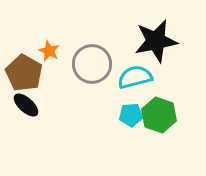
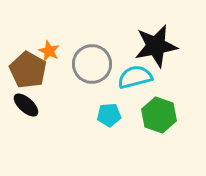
black star: moved 5 px down
brown pentagon: moved 4 px right, 3 px up
cyan pentagon: moved 22 px left
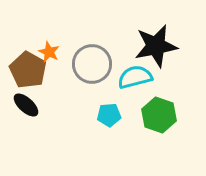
orange star: moved 1 px down
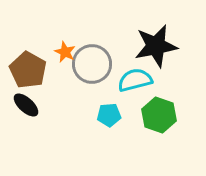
orange star: moved 16 px right
cyan semicircle: moved 3 px down
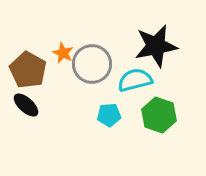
orange star: moved 2 px left, 1 px down
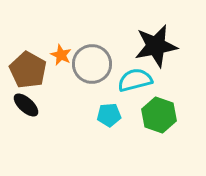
orange star: moved 2 px left, 2 px down
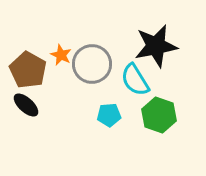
cyan semicircle: rotated 108 degrees counterclockwise
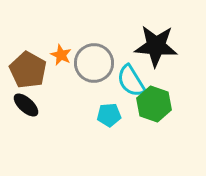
black star: rotated 15 degrees clockwise
gray circle: moved 2 px right, 1 px up
cyan semicircle: moved 4 px left, 1 px down
green hexagon: moved 5 px left, 11 px up
